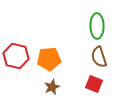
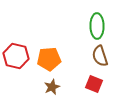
brown semicircle: moved 1 px right, 1 px up
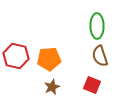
red square: moved 2 px left, 1 px down
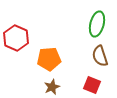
green ellipse: moved 2 px up; rotated 15 degrees clockwise
red hexagon: moved 18 px up; rotated 10 degrees clockwise
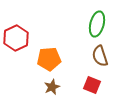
red hexagon: rotated 10 degrees clockwise
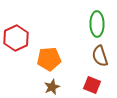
green ellipse: rotated 15 degrees counterclockwise
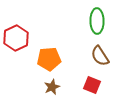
green ellipse: moved 3 px up
brown semicircle: rotated 15 degrees counterclockwise
